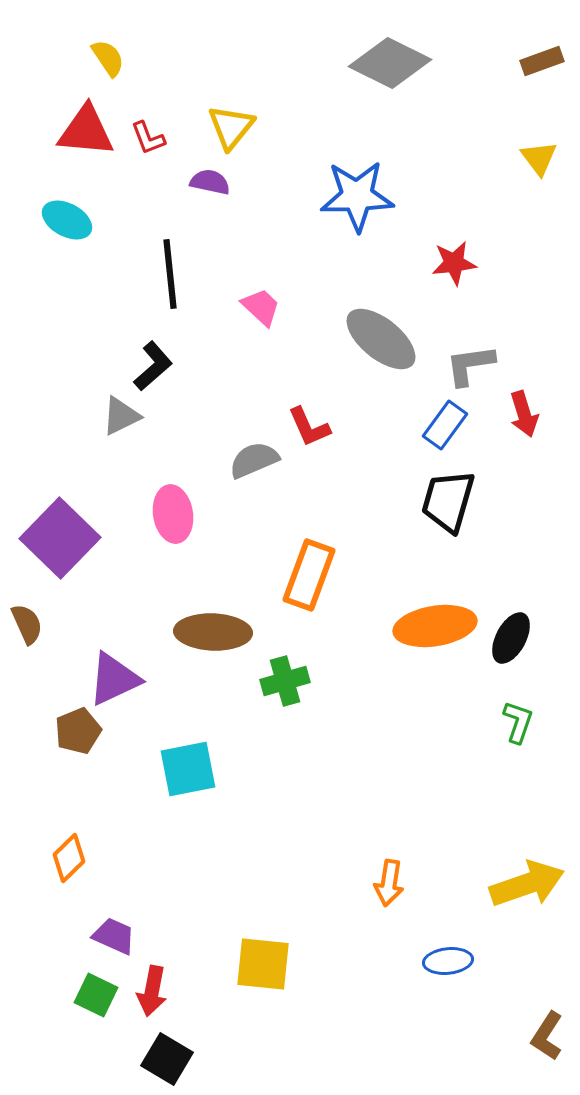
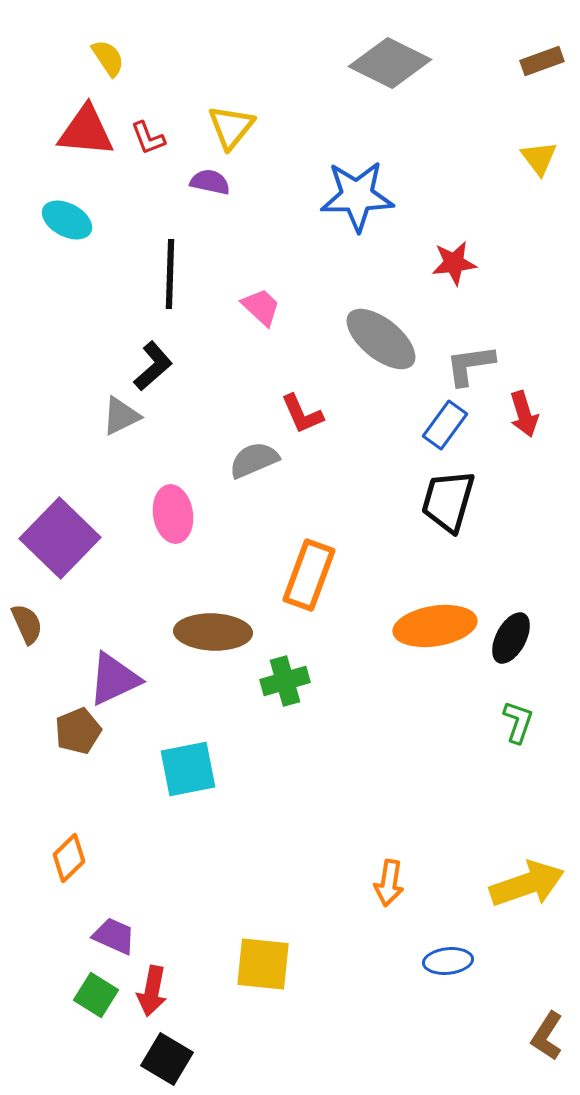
black line at (170, 274): rotated 8 degrees clockwise
red L-shape at (309, 427): moved 7 px left, 13 px up
green square at (96, 995): rotated 6 degrees clockwise
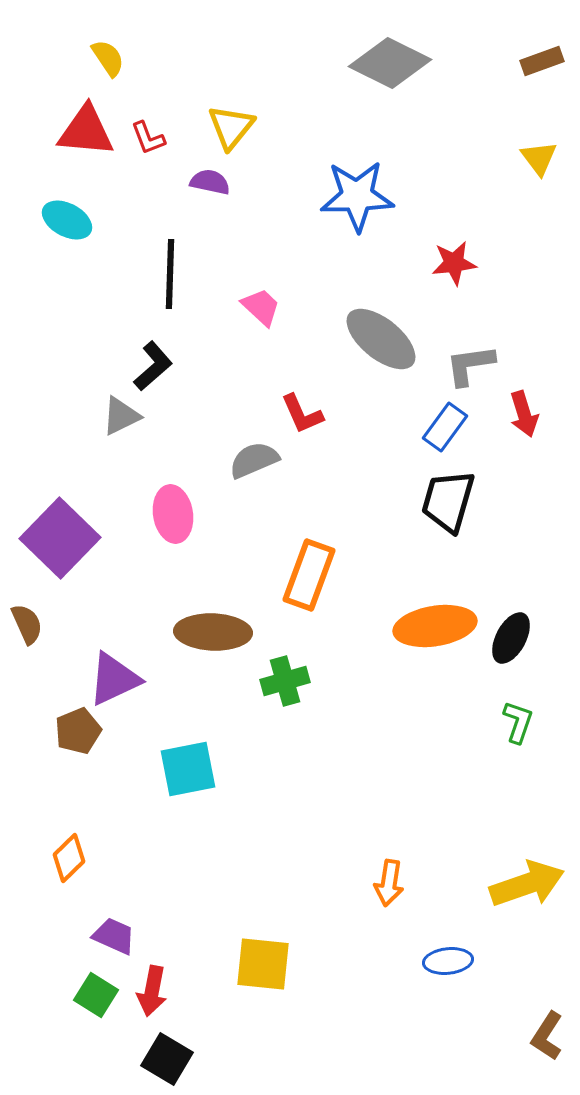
blue rectangle at (445, 425): moved 2 px down
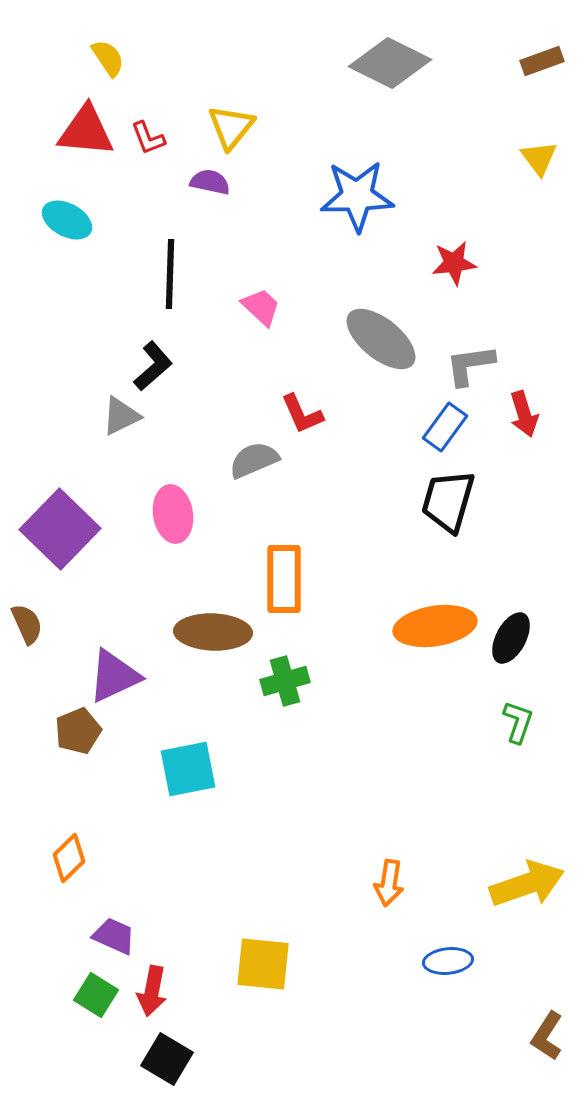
purple square at (60, 538): moved 9 px up
orange rectangle at (309, 575): moved 25 px left, 4 px down; rotated 20 degrees counterclockwise
purple triangle at (114, 679): moved 3 px up
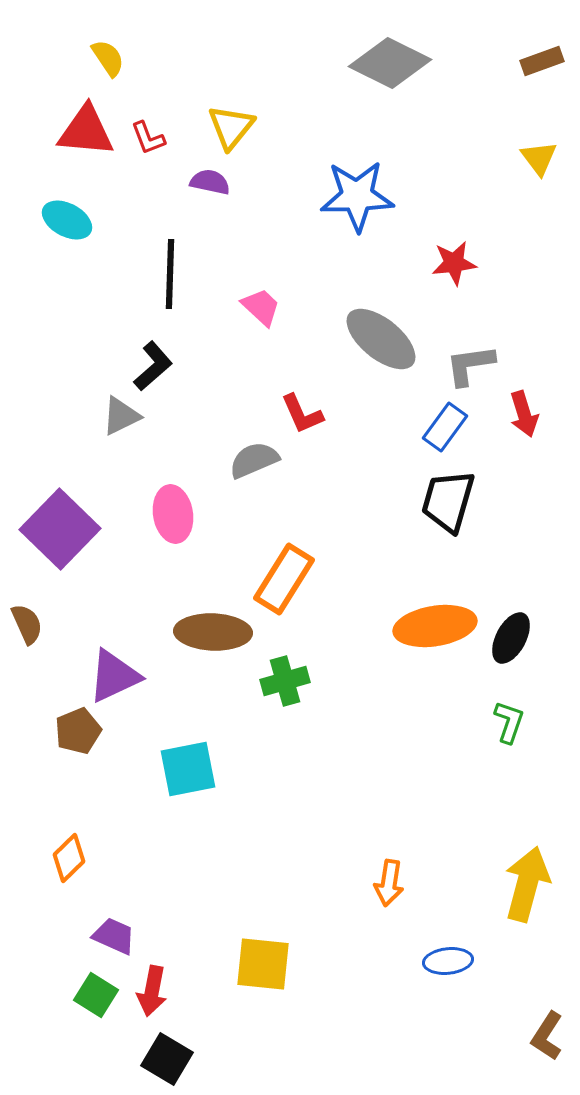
orange rectangle at (284, 579): rotated 32 degrees clockwise
green L-shape at (518, 722): moved 9 px left
yellow arrow at (527, 884): rotated 56 degrees counterclockwise
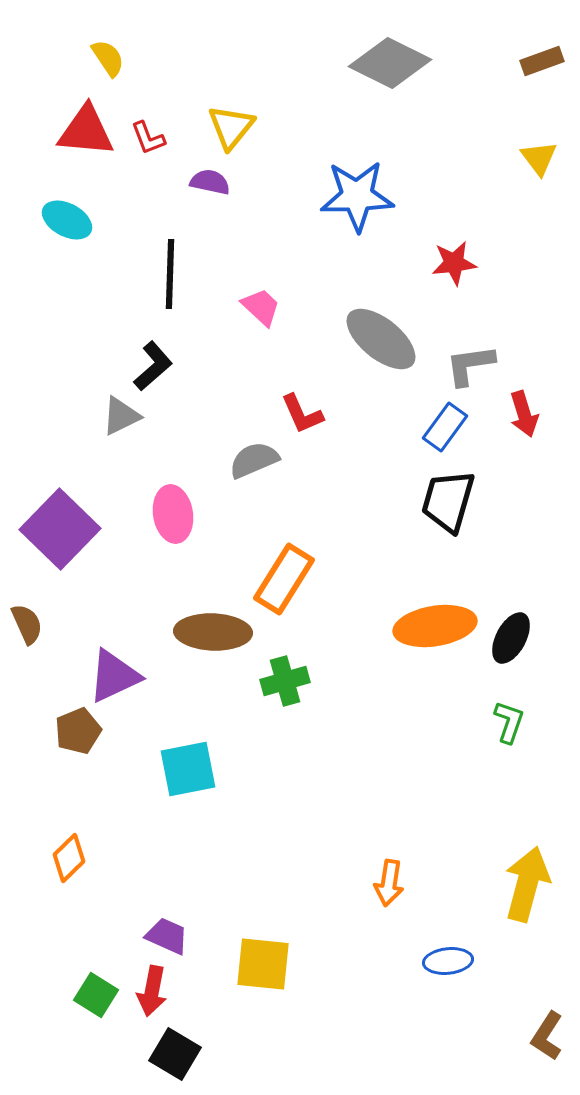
purple trapezoid at (114, 936): moved 53 px right
black square at (167, 1059): moved 8 px right, 5 px up
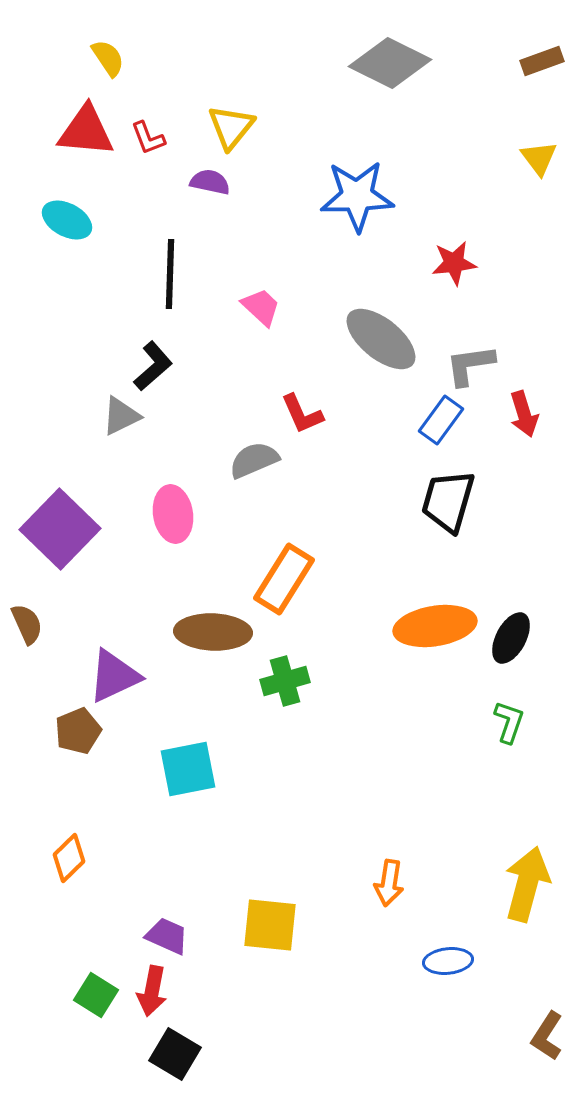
blue rectangle at (445, 427): moved 4 px left, 7 px up
yellow square at (263, 964): moved 7 px right, 39 px up
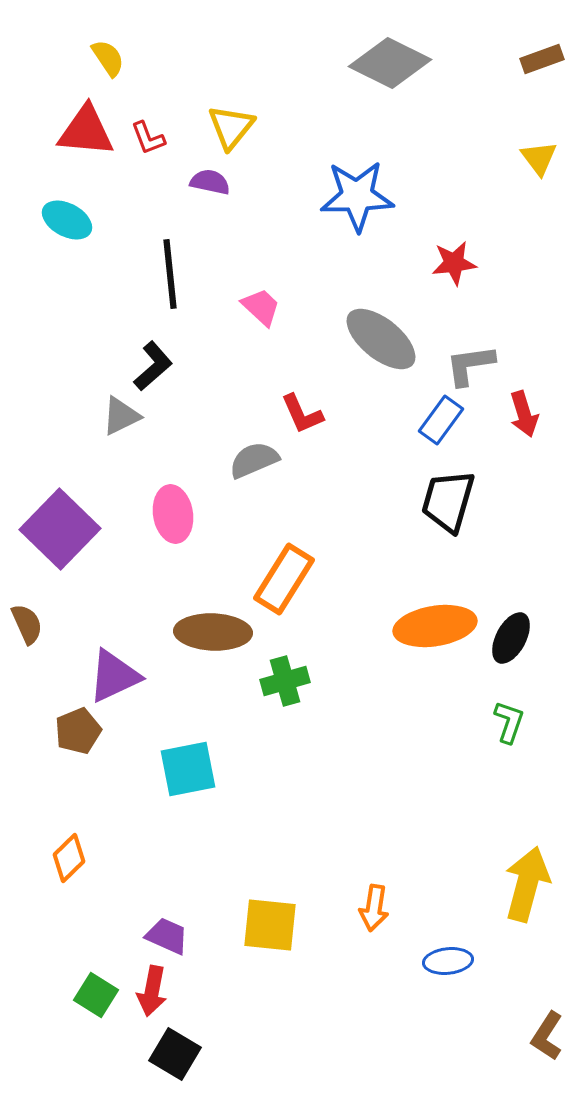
brown rectangle at (542, 61): moved 2 px up
black line at (170, 274): rotated 8 degrees counterclockwise
orange arrow at (389, 883): moved 15 px left, 25 px down
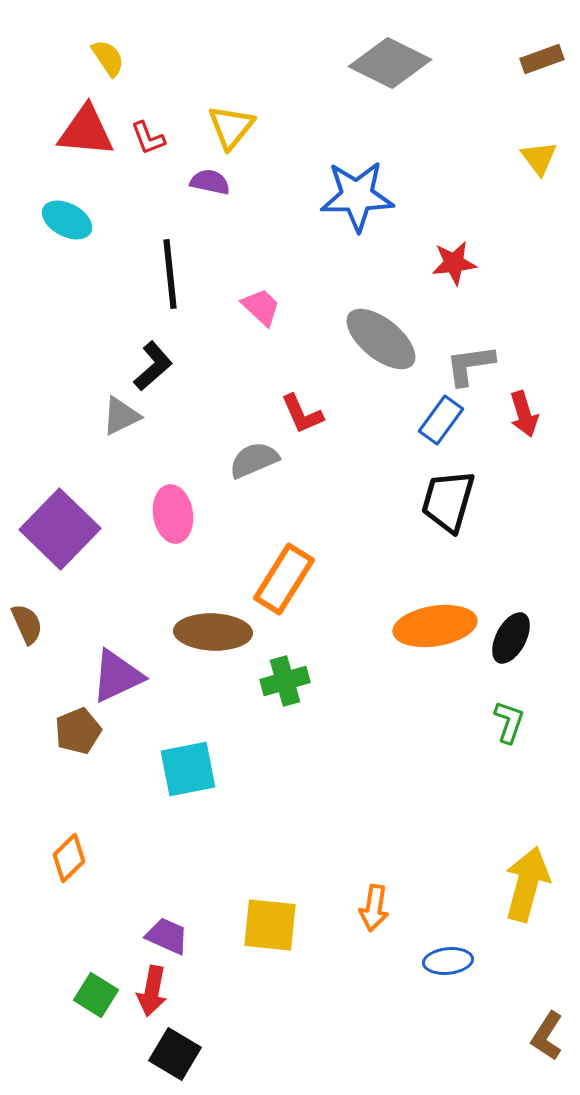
purple triangle at (114, 676): moved 3 px right
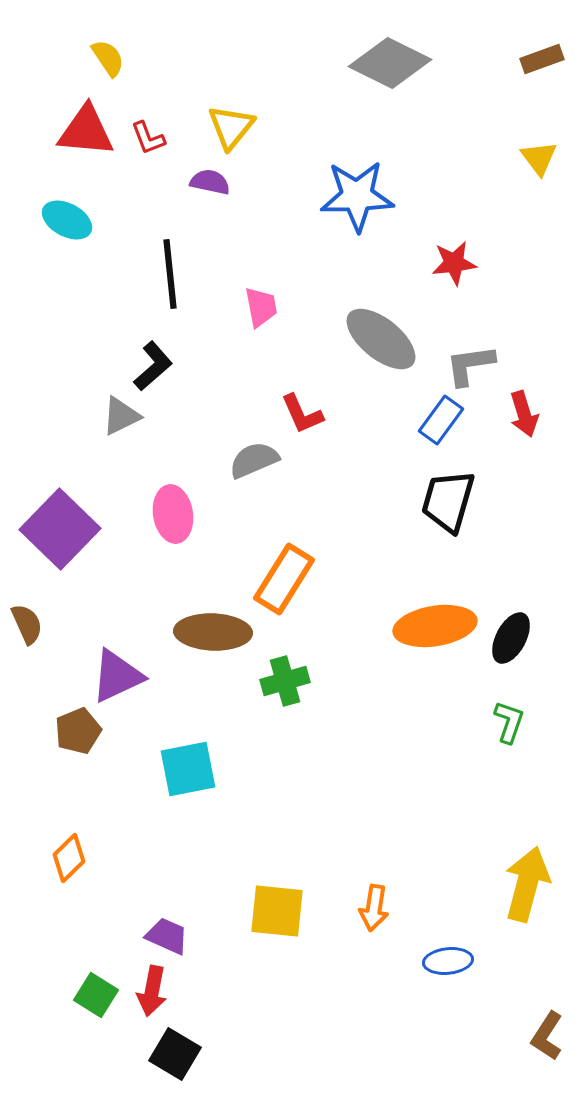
pink trapezoid at (261, 307): rotated 36 degrees clockwise
yellow square at (270, 925): moved 7 px right, 14 px up
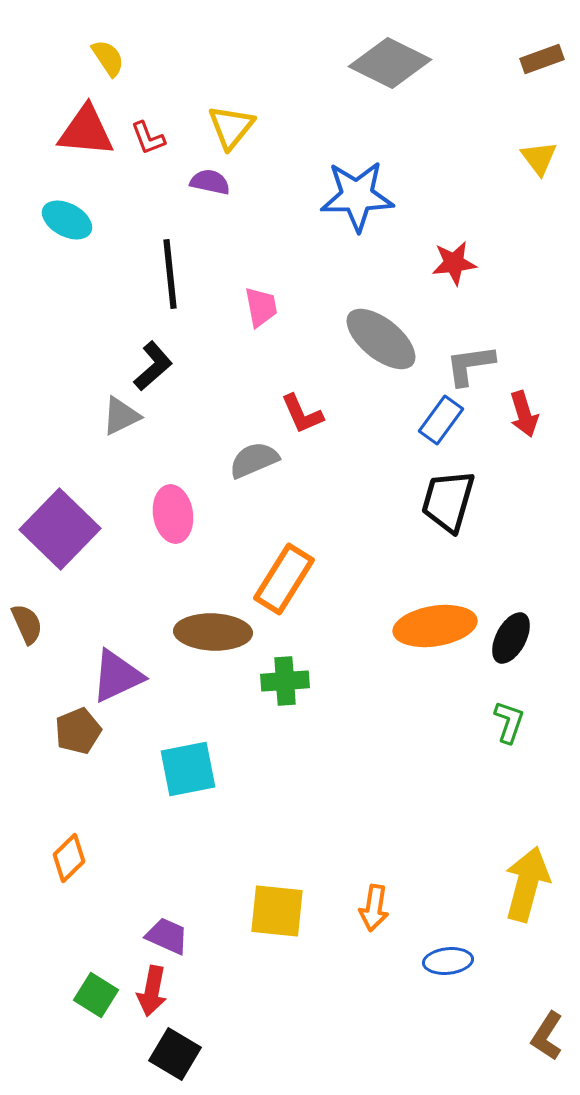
green cross at (285, 681): rotated 12 degrees clockwise
